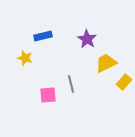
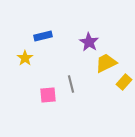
purple star: moved 2 px right, 3 px down
yellow star: rotated 21 degrees clockwise
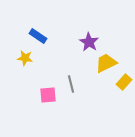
blue rectangle: moved 5 px left; rotated 48 degrees clockwise
yellow star: rotated 28 degrees counterclockwise
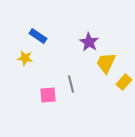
yellow trapezoid: rotated 40 degrees counterclockwise
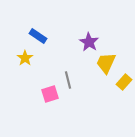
yellow star: rotated 28 degrees clockwise
gray line: moved 3 px left, 4 px up
pink square: moved 2 px right, 1 px up; rotated 12 degrees counterclockwise
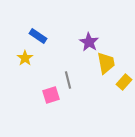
yellow trapezoid: rotated 145 degrees clockwise
pink square: moved 1 px right, 1 px down
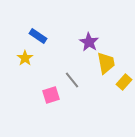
gray line: moved 4 px right; rotated 24 degrees counterclockwise
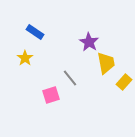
blue rectangle: moved 3 px left, 4 px up
gray line: moved 2 px left, 2 px up
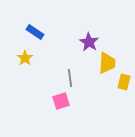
yellow trapezoid: moved 1 px right; rotated 15 degrees clockwise
gray line: rotated 30 degrees clockwise
yellow rectangle: rotated 28 degrees counterclockwise
pink square: moved 10 px right, 6 px down
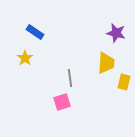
purple star: moved 27 px right, 9 px up; rotated 18 degrees counterclockwise
yellow trapezoid: moved 1 px left
pink square: moved 1 px right, 1 px down
